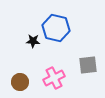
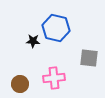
gray square: moved 1 px right, 7 px up; rotated 12 degrees clockwise
pink cross: rotated 20 degrees clockwise
brown circle: moved 2 px down
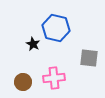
black star: moved 3 px down; rotated 24 degrees clockwise
brown circle: moved 3 px right, 2 px up
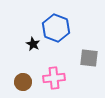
blue hexagon: rotated 8 degrees clockwise
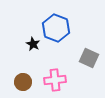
gray square: rotated 18 degrees clockwise
pink cross: moved 1 px right, 2 px down
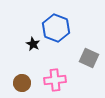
brown circle: moved 1 px left, 1 px down
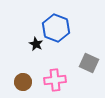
black star: moved 3 px right
gray square: moved 5 px down
brown circle: moved 1 px right, 1 px up
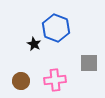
black star: moved 2 px left
gray square: rotated 24 degrees counterclockwise
brown circle: moved 2 px left, 1 px up
